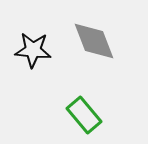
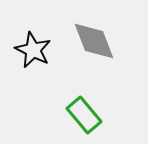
black star: rotated 21 degrees clockwise
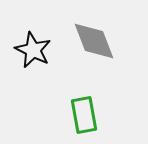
green rectangle: rotated 30 degrees clockwise
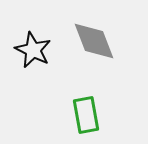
green rectangle: moved 2 px right
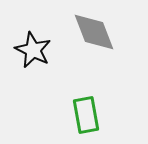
gray diamond: moved 9 px up
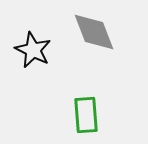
green rectangle: rotated 6 degrees clockwise
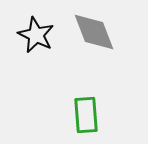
black star: moved 3 px right, 15 px up
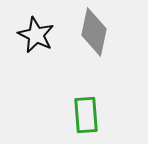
gray diamond: rotated 33 degrees clockwise
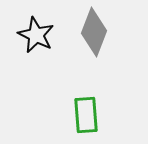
gray diamond: rotated 9 degrees clockwise
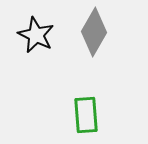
gray diamond: rotated 9 degrees clockwise
